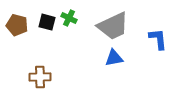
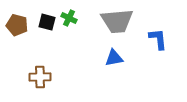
gray trapezoid: moved 4 px right, 5 px up; rotated 20 degrees clockwise
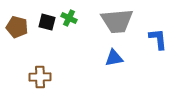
brown pentagon: moved 2 px down
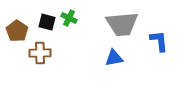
gray trapezoid: moved 5 px right, 3 px down
brown pentagon: moved 4 px down; rotated 20 degrees clockwise
blue L-shape: moved 1 px right, 2 px down
brown cross: moved 24 px up
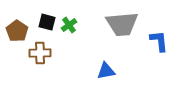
green cross: moved 7 px down; rotated 28 degrees clockwise
blue triangle: moved 8 px left, 13 px down
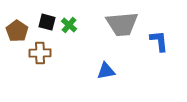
green cross: rotated 14 degrees counterclockwise
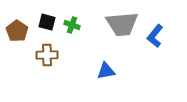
green cross: moved 3 px right; rotated 21 degrees counterclockwise
blue L-shape: moved 4 px left, 5 px up; rotated 135 degrees counterclockwise
brown cross: moved 7 px right, 2 px down
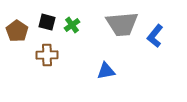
green cross: rotated 35 degrees clockwise
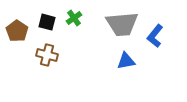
green cross: moved 2 px right, 7 px up
brown cross: rotated 15 degrees clockwise
blue triangle: moved 20 px right, 10 px up
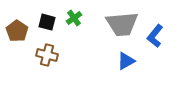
blue triangle: rotated 18 degrees counterclockwise
